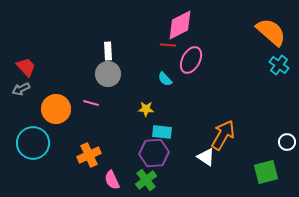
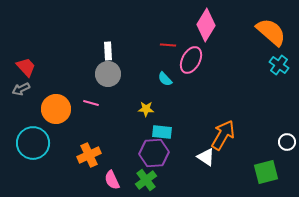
pink diamond: moved 26 px right; rotated 32 degrees counterclockwise
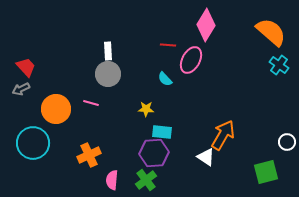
pink semicircle: rotated 30 degrees clockwise
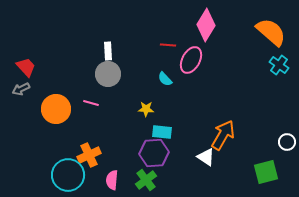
cyan circle: moved 35 px right, 32 px down
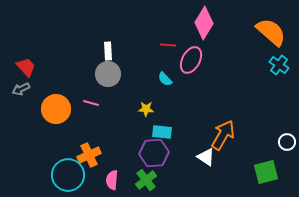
pink diamond: moved 2 px left, 2 px up
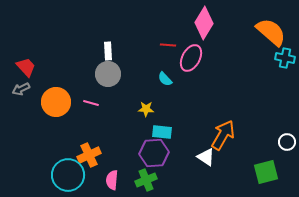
pink ellipse: moved 2 px up
cyan cross: moved 6 px right, 7 px up; rotated 24 degrees counterclockwise
orange circle: moved 7 px up
green cross: rotated 15 degrees clockwise
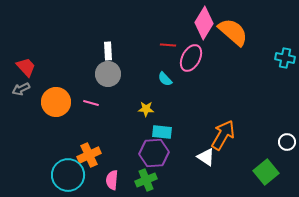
orange semicircle: moved 38 px left
green square: rotated 25 degrees counterclockwise
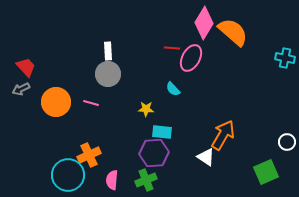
red line: moved 4 px right, 3 px down
cyan semicircle: moved 8 px right, 10 px down
green square: rotated 15 degrees clockwise
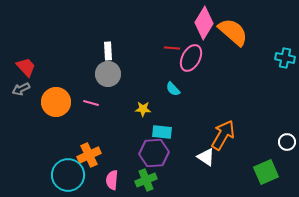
yellow star: moved 3 px left
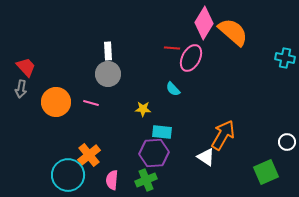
gray arrow: rotated 54 degrees counterclockwise
orange cross: rotated 15 degrees counterclockwise
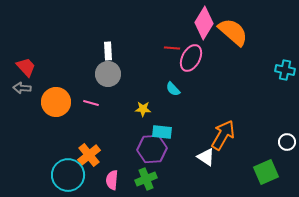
cyan cross: moved 12 px down
gray arrow: moved 1 px right, 1 px up; rotated 84 degrees clockwise
purple hexagon: moved 2 px left, 4 px up
green cross: moved 1 px up
